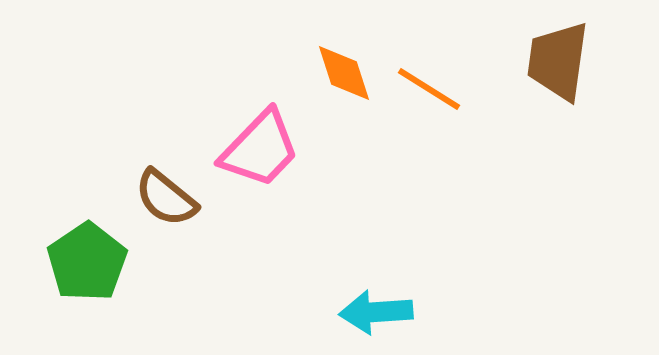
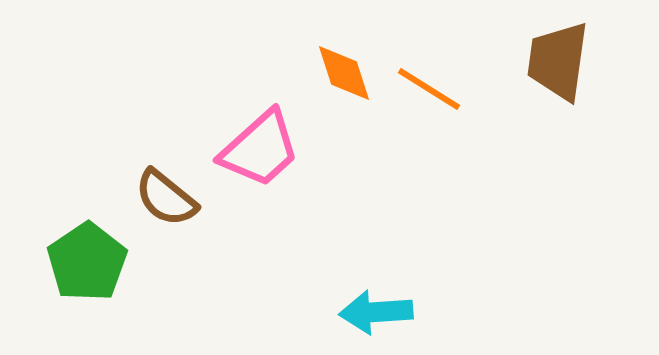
pink trapezoid: rotated 4 degrees clockwise
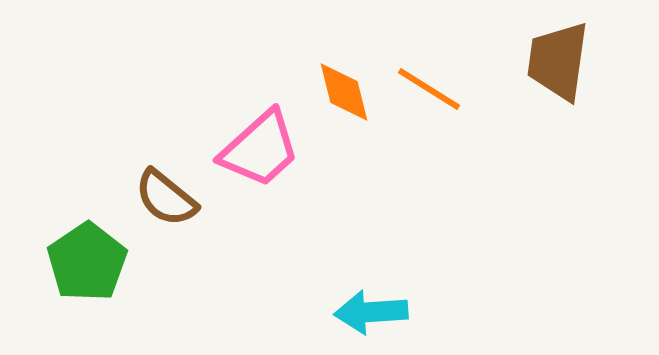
orange diamond: moved 19 px down; rotated 4 degrees clockwise
cyan arrow: moved 5 px left
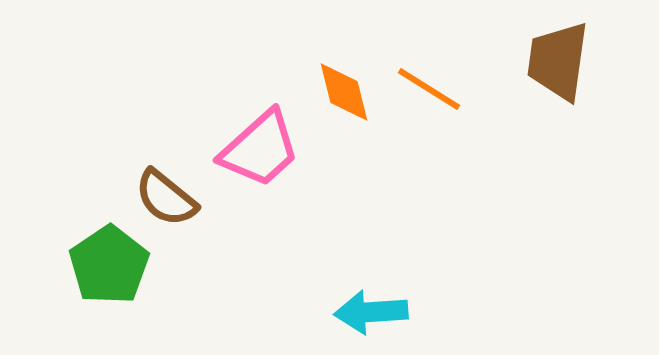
green pentagon: moved 22 px right, 3 px down
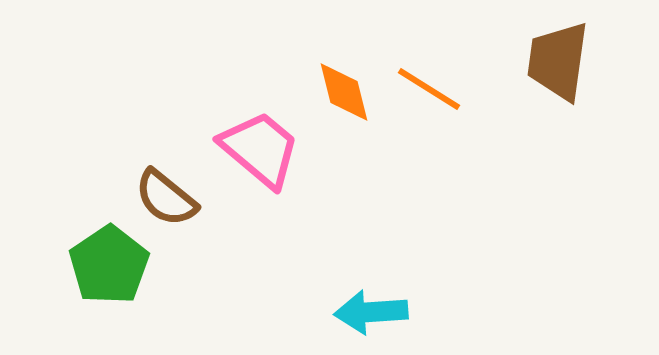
pink trapezoid: rotated 98 degrees counterclockwise
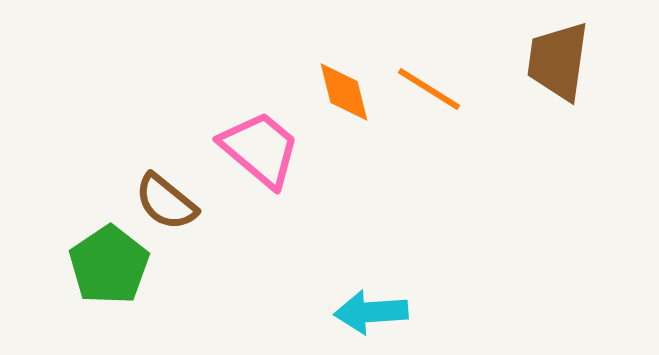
brown semicircle: moved 4 px down
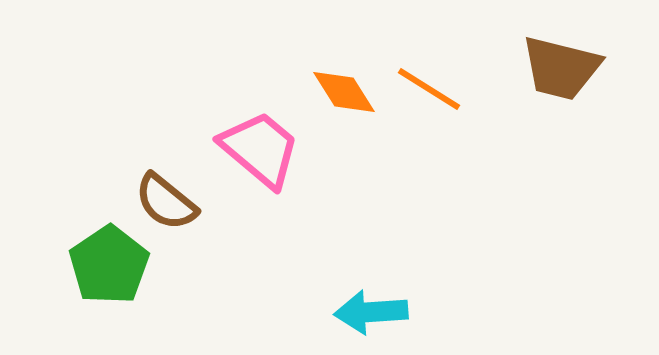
brown trapezoid: moved 3 px right, 7 px down; rotated 84 degrees counterclockwise
orange diamond: rotated 18 degrees counterclockwise
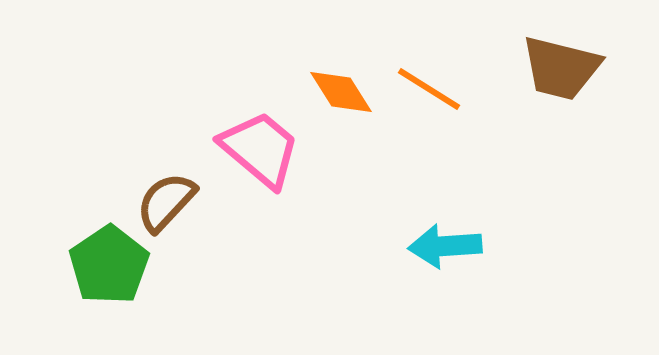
orange diamond: moved 3 px left
brown semicircle: rotated 94 degrees clockwise
cyan arrow: moved 74 px right, 66 px up
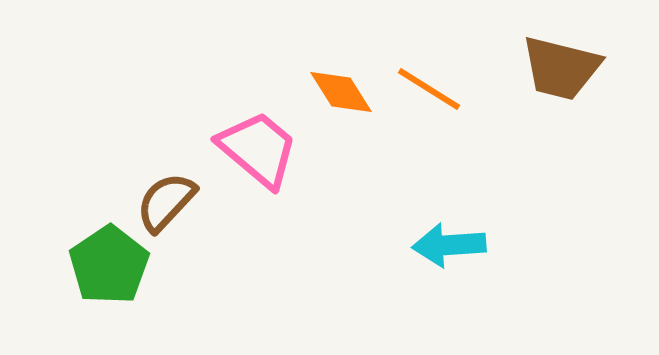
pink trapezoid: moved 2 px left
cyan arrow: moved 4 px right, 1 px up
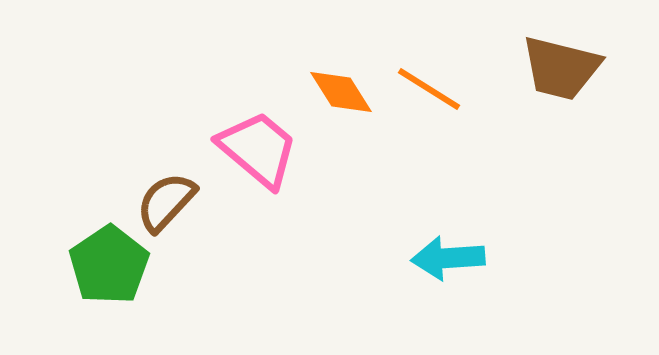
cyan arrow: moved 1 px left, 13 px down
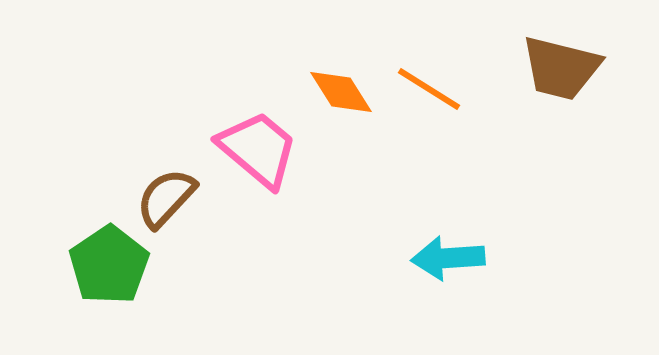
brown semicircle: moved 4 px up
